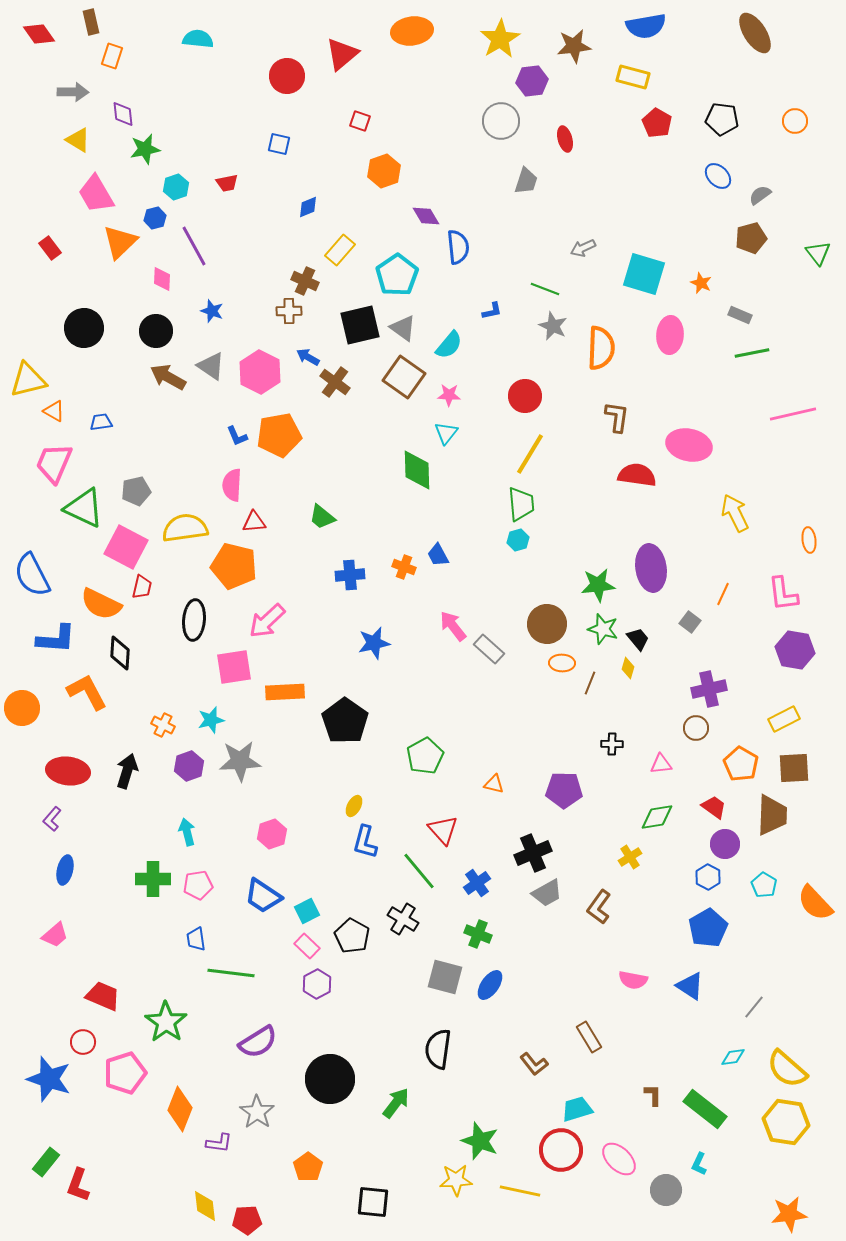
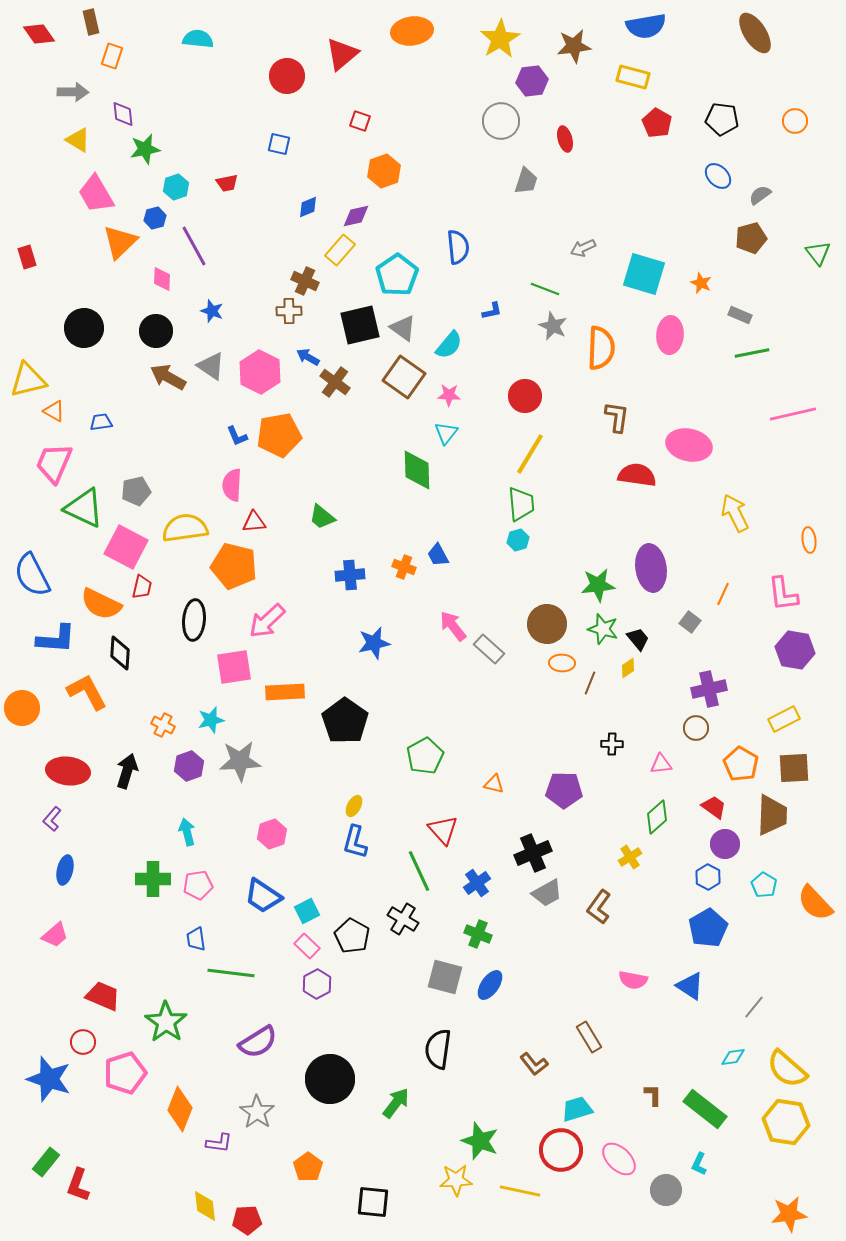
purple diamond at (426, 216): moved 70 px left; rotated 72 degrees counterclockwise
red rectangle at (50, 248): moved 23 px left, 9 px down; rotated 20 degrees clockwise
yellow diamond at (628, 668): rotated 40 degrees clockwise
green diamond at (657, 817): rotated 32 degrees counterclockwise
blue L-shape at (365, 842): moved 10 px left
green line at (419, 871): rotated 15 degrees clockwise
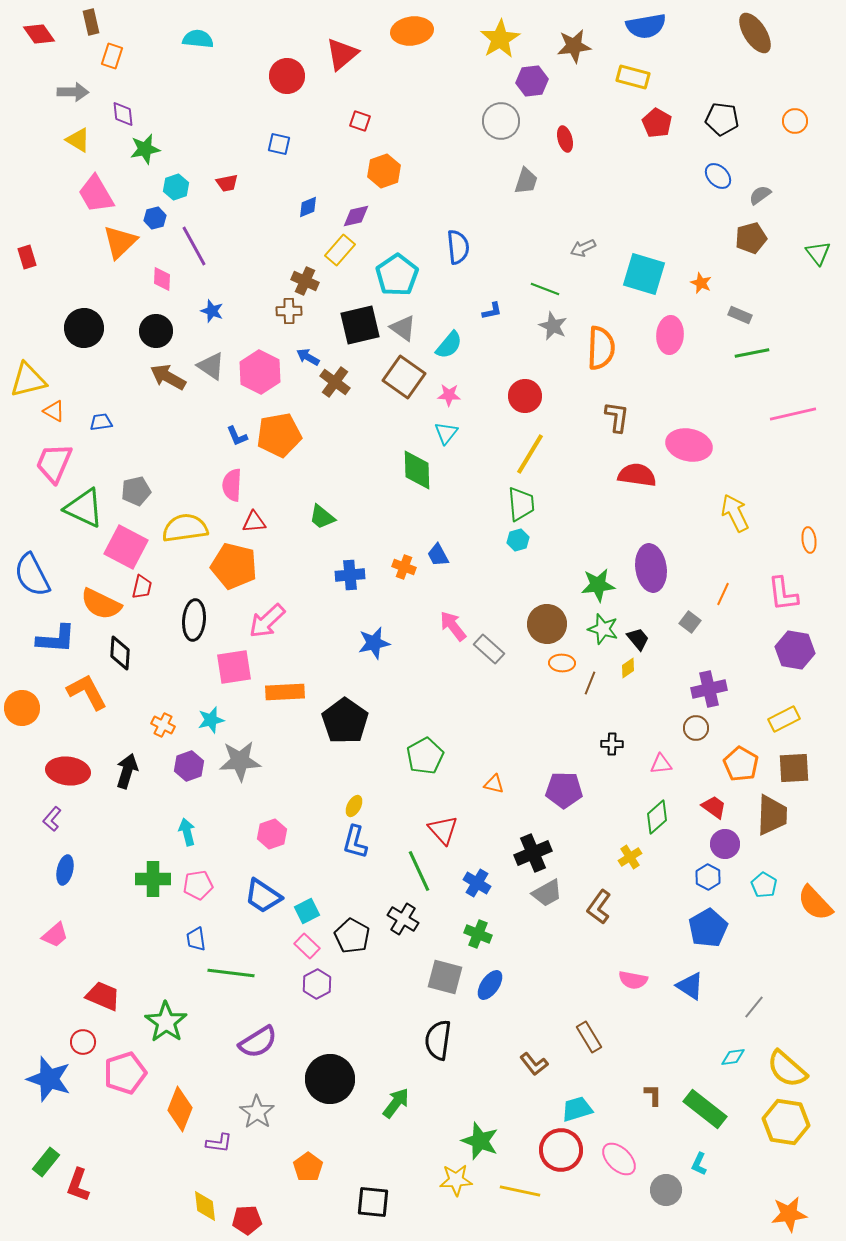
blue cross at (477, 883): rotated 24 degrees counterclockwise
black semicircle at (438, 1049): moved 9 px up
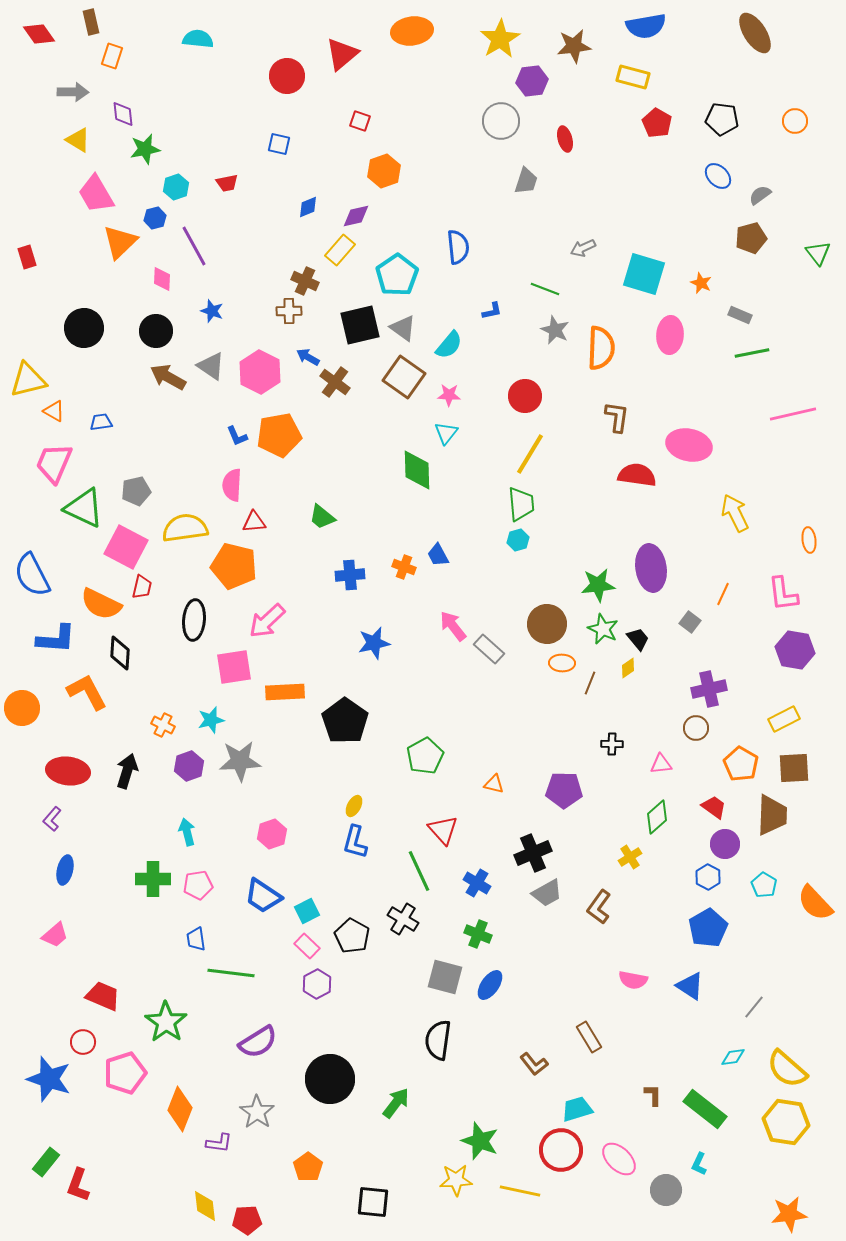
gray star at (553, 326): moved 2 px right, 4 px down
green star at (603, 629): rotated 8 degrees clockwise
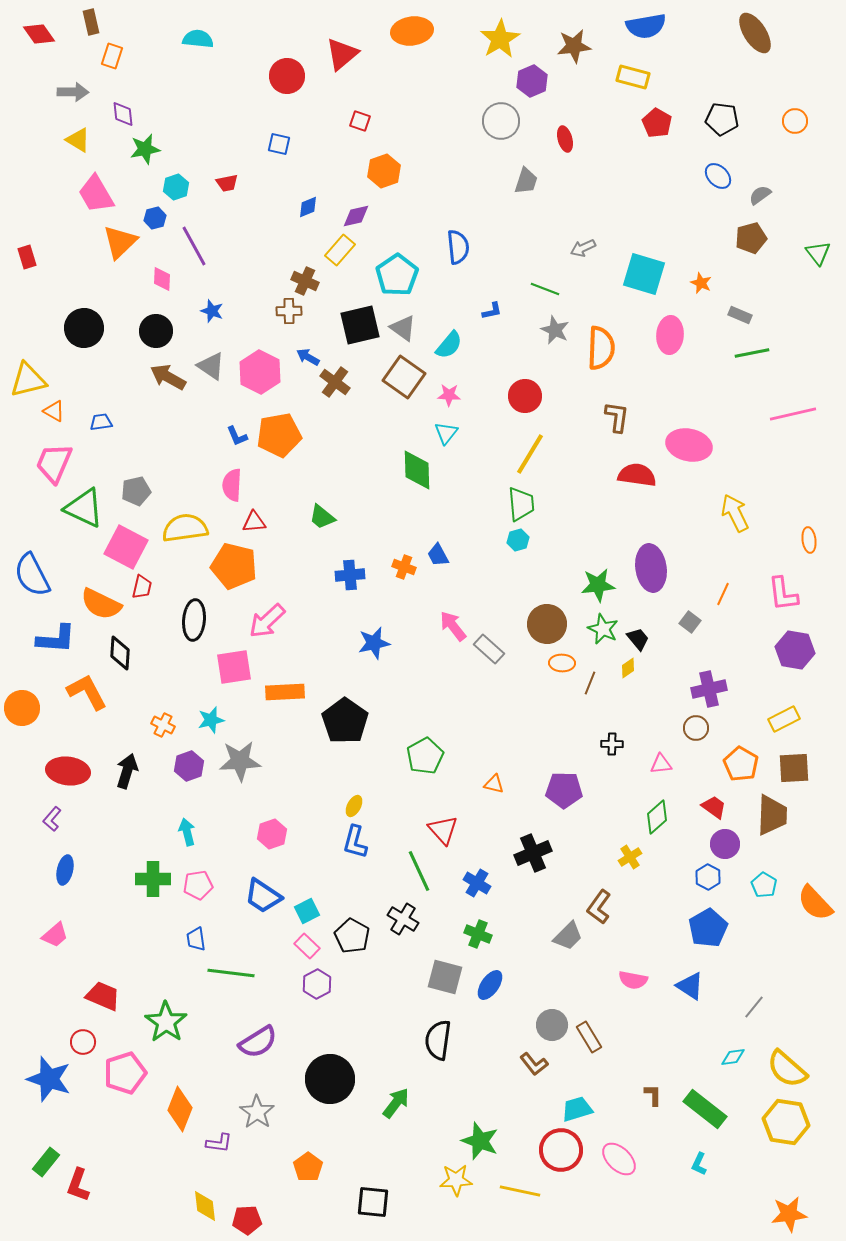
purple hexagon at (532, 81): rotated 16 degrees counterclockwise
gray trapezoid at (547, 893): moved 21 px right, 43 px down; rotated 16 degrees counterclockwise
gray circle at (666, 1190): moved 114 px left, 165 px up
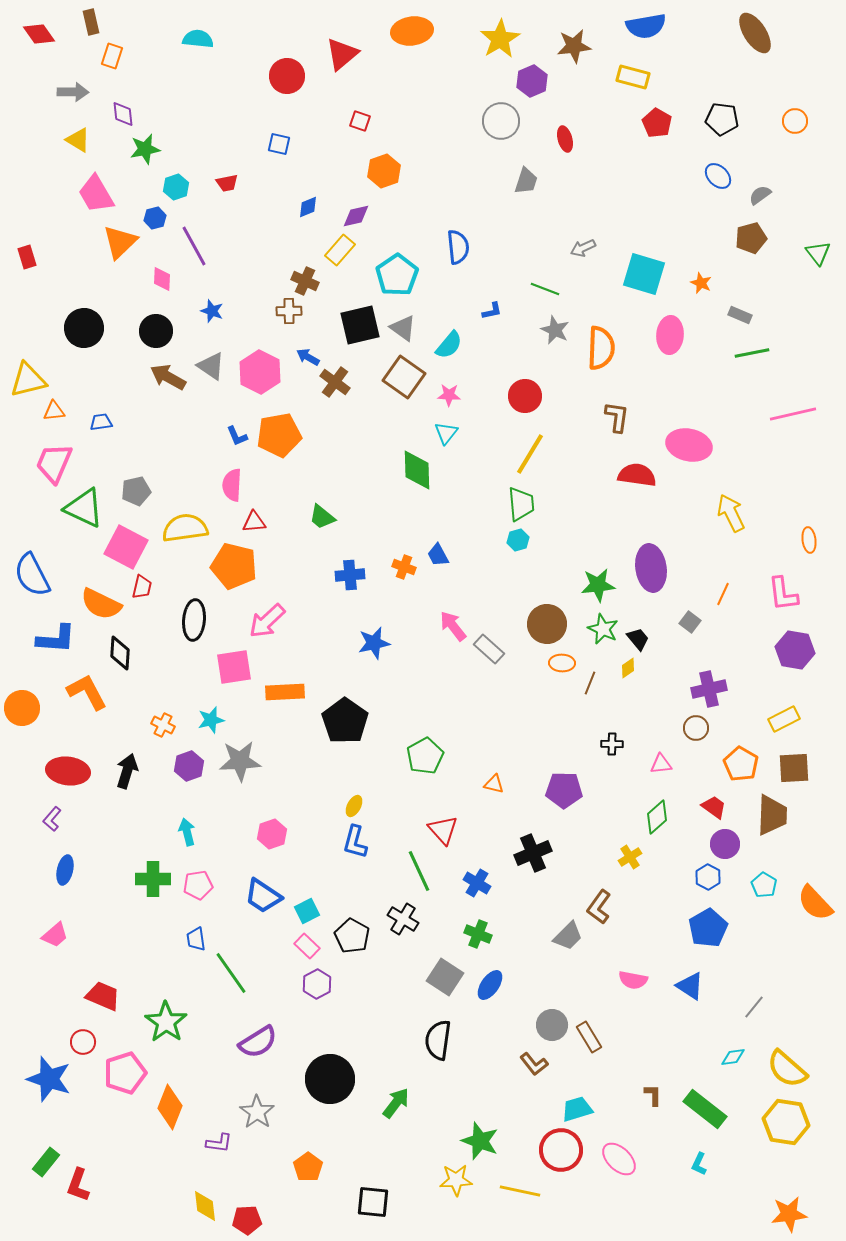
orange triangle at (54, 411): rotated 35 degrees counterclockwise
yellow arrow at (735, 513): moved 4 px left
green line at (231, 973): rotated 48 degrees clockwise
gray square at (445, 977): rotated 18 degrees clockwise
orange diamond at (180, 1109): moved 10 px left, 2 px up
